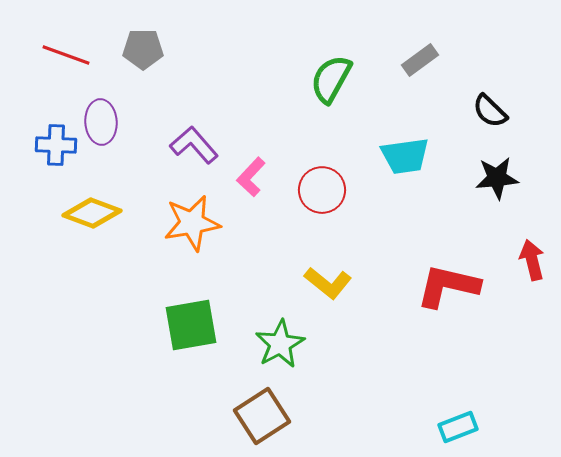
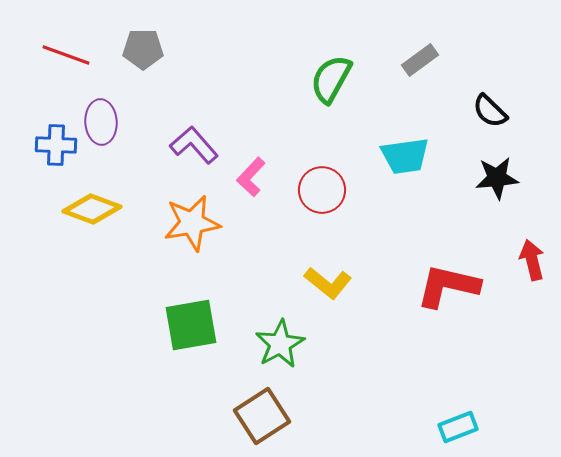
yellow diamond: moved 4 px up
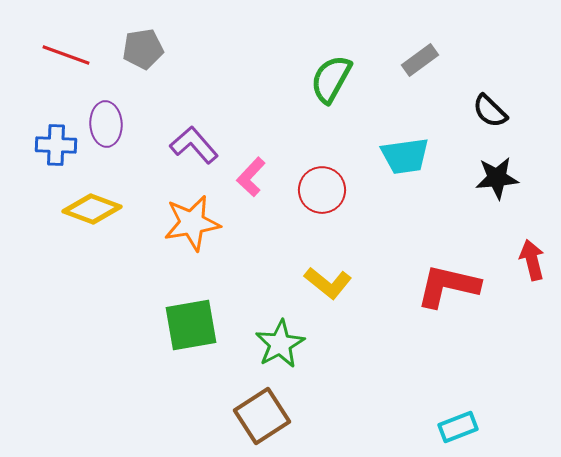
gray pentagon: rotated 9 degrees counterclockwise
purple ellipse: moved 5 px right, 2 px down
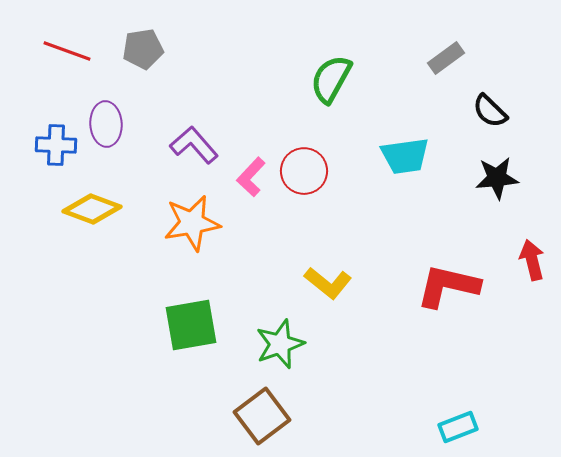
red line: moved 1 px right, 4 px up
gray rectangle: moved 26 px right, 2 px up
red circle: moved 18 px left, 19 px up
green star: rotated 9 degrees clockwise
brown square: rotated 4 degrees counterclockwise
